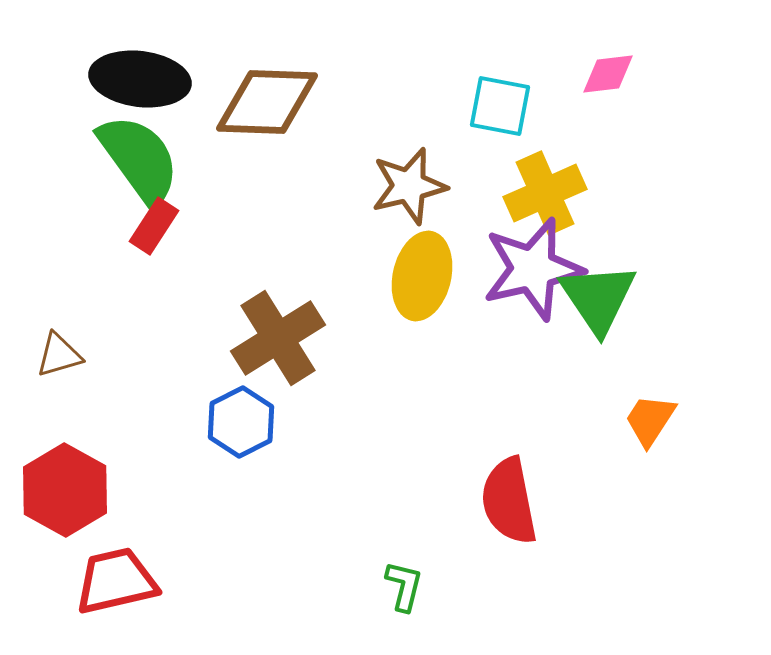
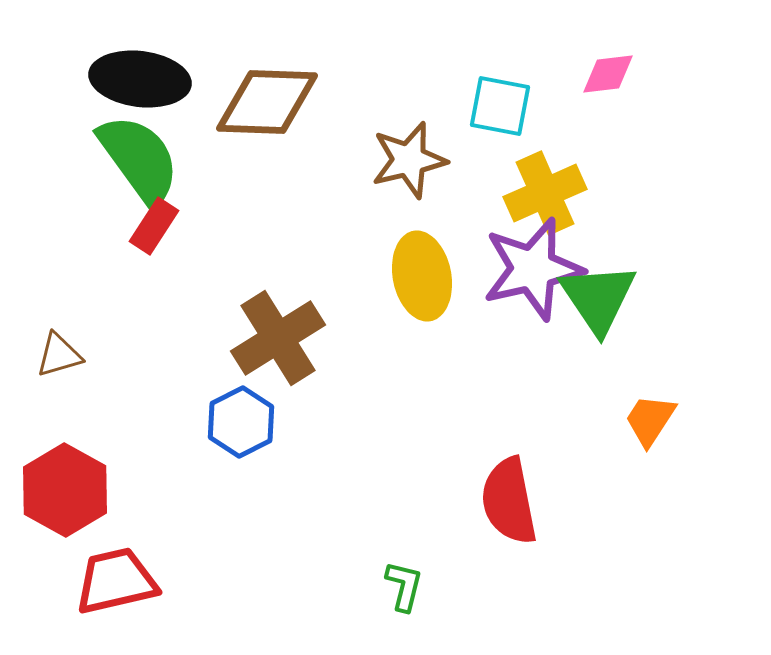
brown star: moved 26 px up
yellow ellipse: rotated 24 degrees counterclockwise
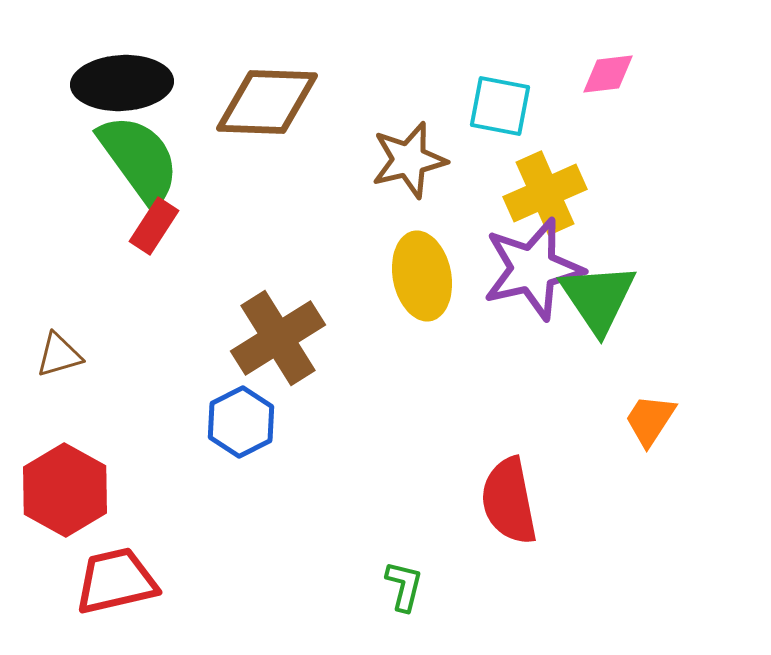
black ellipse: moved 18 px left, 4 px down; rotated 10 degrees counterclockwise
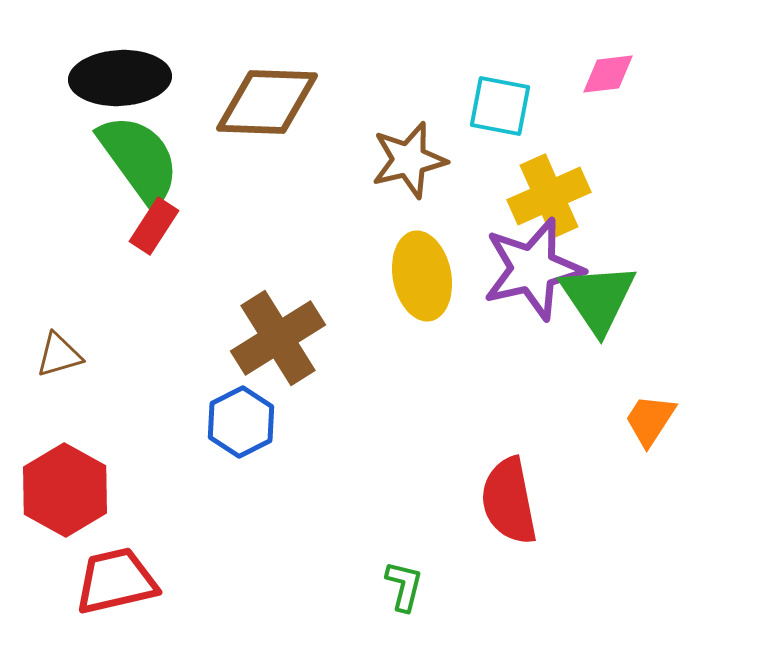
black ellipse: moved 2 px left, 5 px up
yellow cross: moved 4 px right, 3 px down
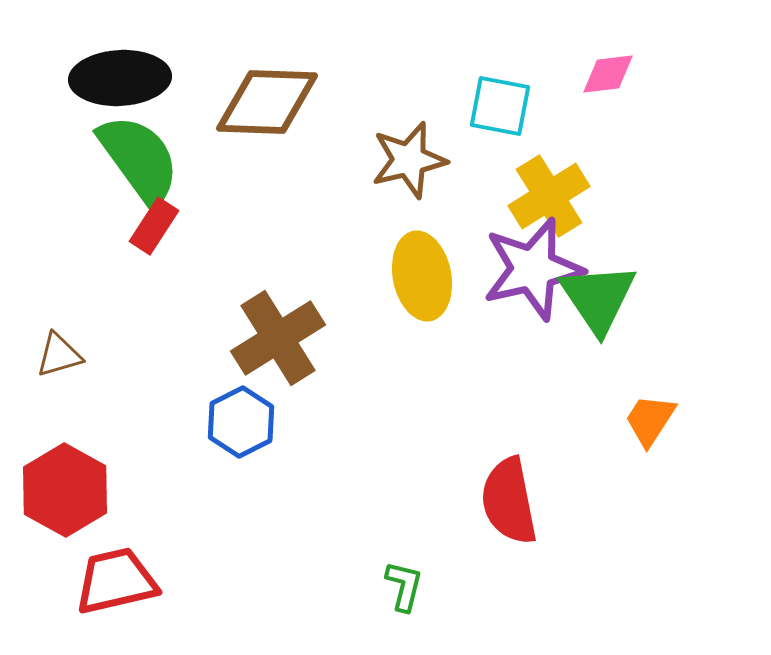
yellow cross: rotated 8 degrees counterclockwise
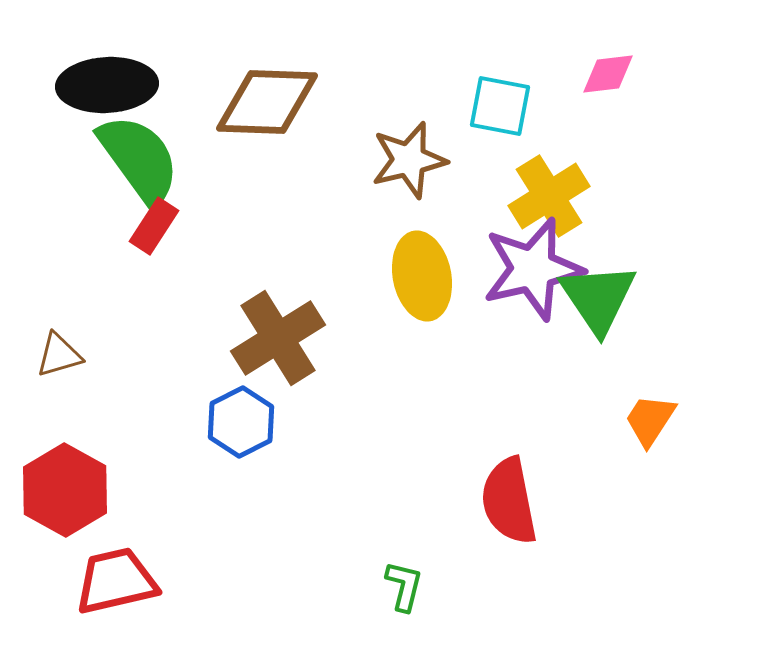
black ellipse: moved 13 px left, 7 px down
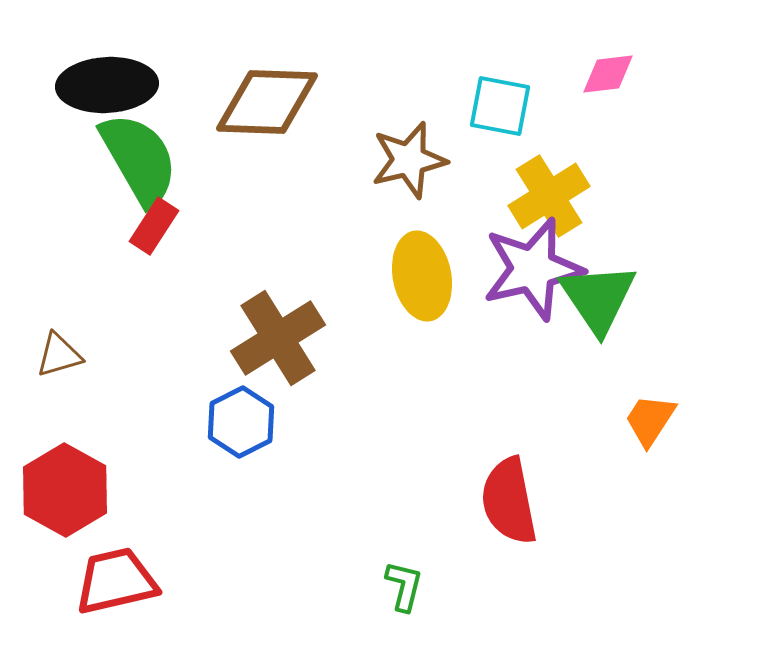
green semicircle: rotated 6 degrees clockwise
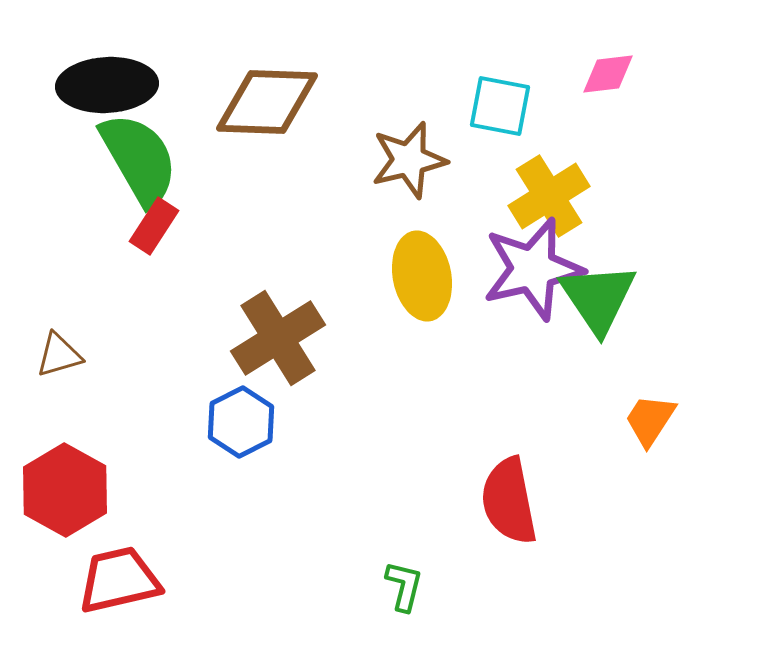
red trapezoid: moved 3 px right, 1 px up
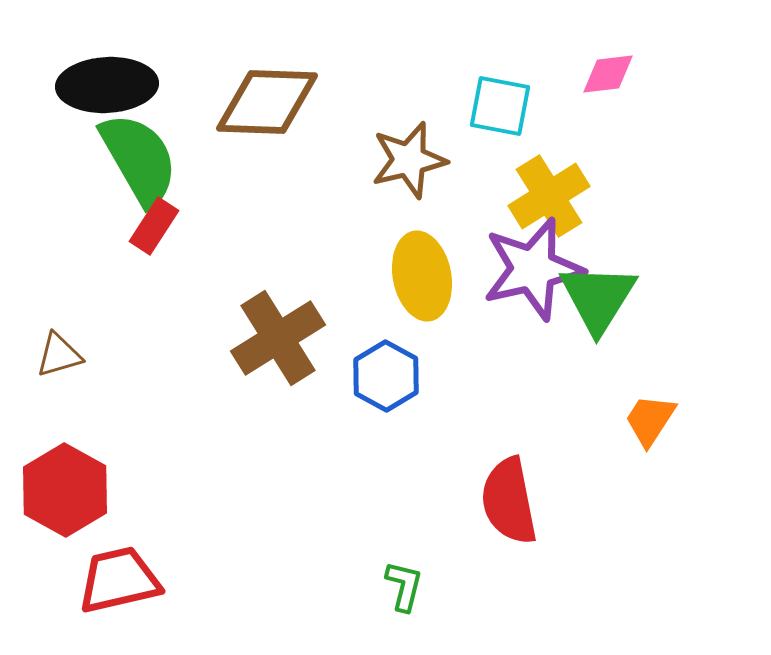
green triangle: rotated 6 degrees clockwise
blue hexagon: moved 145 px right, 46 px up; rotated 4 degrees counterclockwise
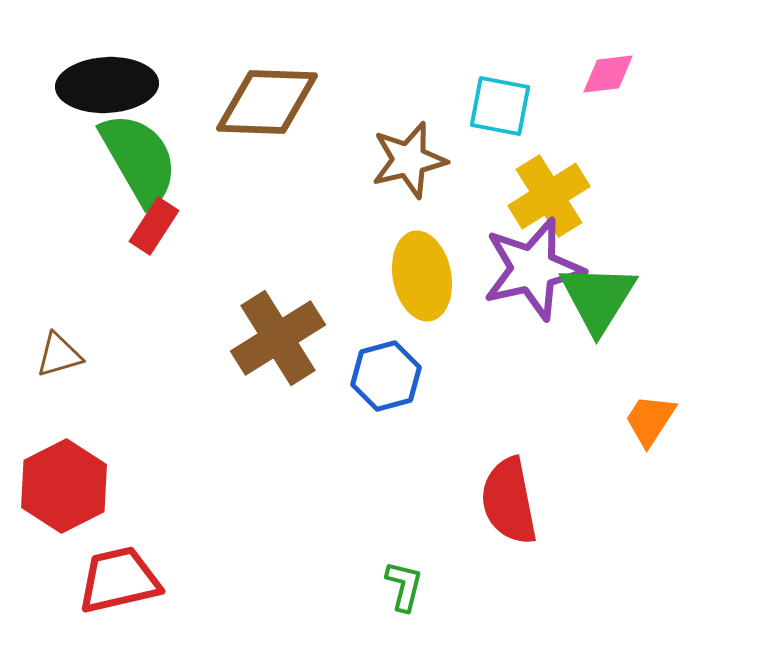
blue hexagon: rotated 16 degrees clockwise
red hexagon: moved 1 px left, 4 px up; rotated 4 degrees clockwise
